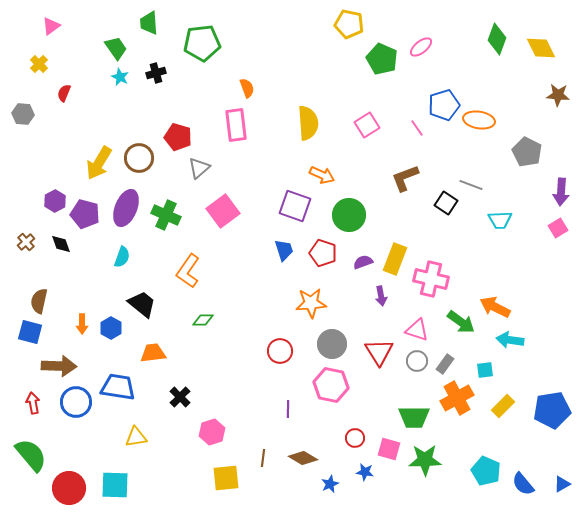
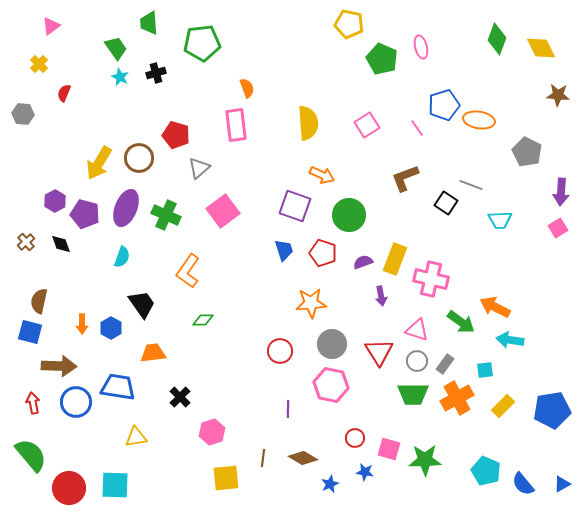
pink ellipse at (421, 47): rotated 65 degrees counterclockwise
red pentagon at (178, 137): moved 2 px left, 2 px up
black trapezoid at (142, 304): rotated 16 degrees clockwise
green trapezoid at (414, 417): moved 1 px left, 23 px up
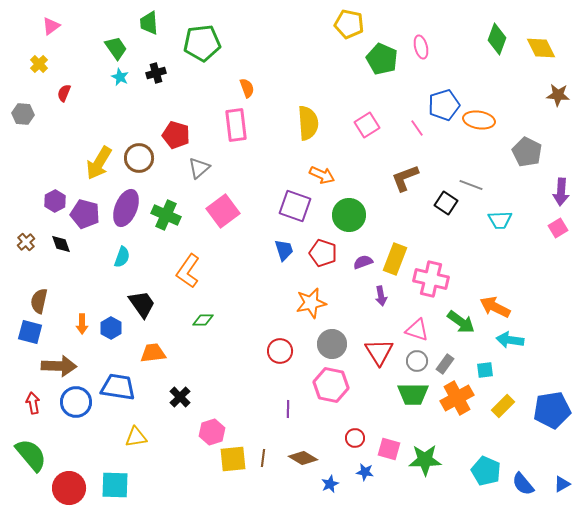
orange star at (311, 303): rotated 8 degrees counterclockwise
yellow square at (226, 478): moved 7 px right, 19 px up
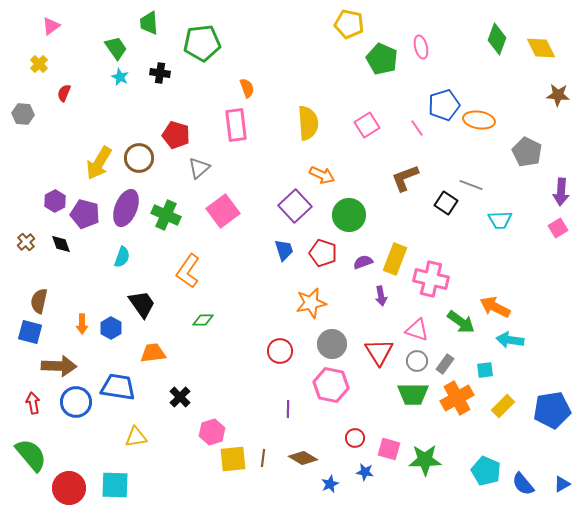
black cross at (156, 73): moved 4 px right; rotated 24 degrees clockwise
purple square at (295, 206): rotated 28 degrees clockwise
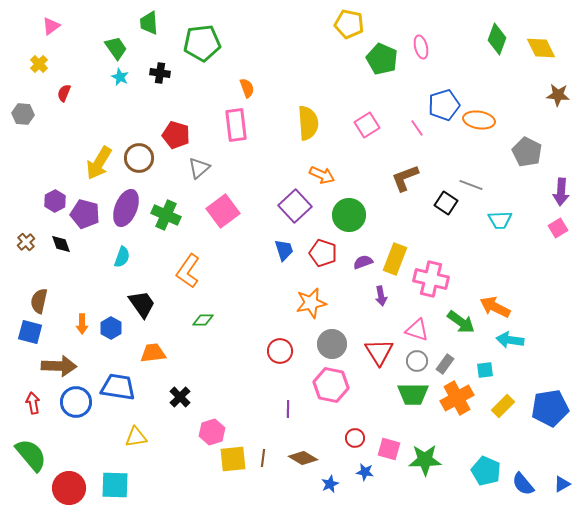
blue pentagon at (552, 410): moved 2 px left, 2 px up
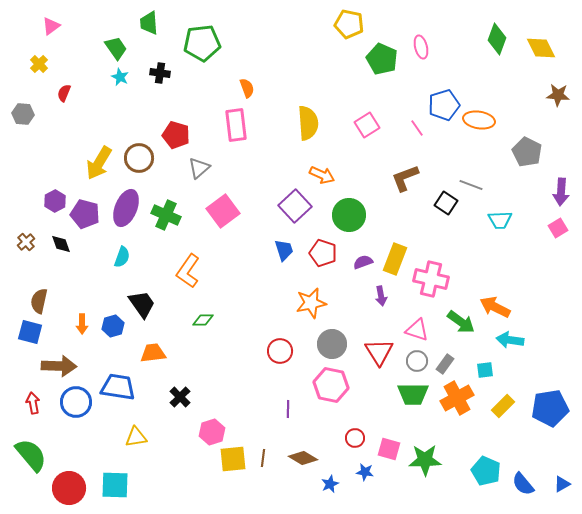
blue hexagon at (111, 328): moved 2 px right, 2 px up; rotated 15 degrees clockwise
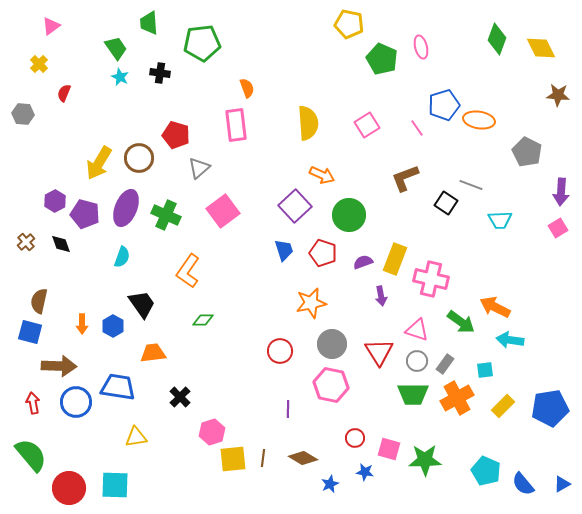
blue hexagon at (113, 326): rotated 15 degrees counterclockwise
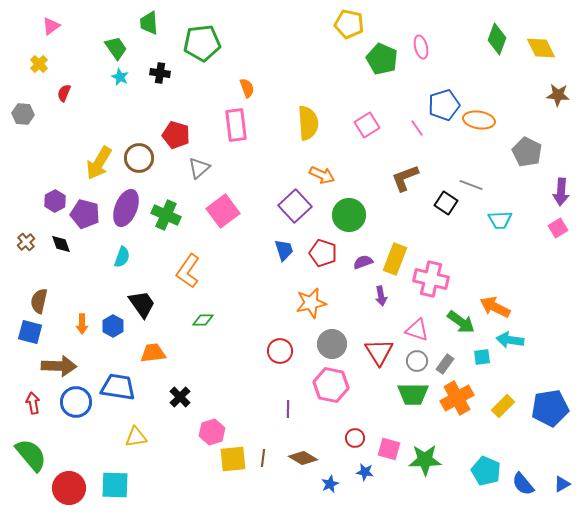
cyan square at (485, 370): moved 3 px left, 13 px up
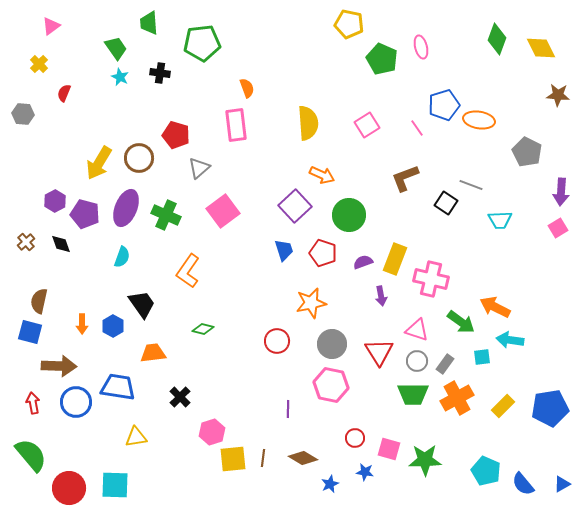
green diamond at (203, 320): moved 9 px down; rotated 15 degrees clockwise
red circle at (280, 351): moved 3 px left, 10 px up
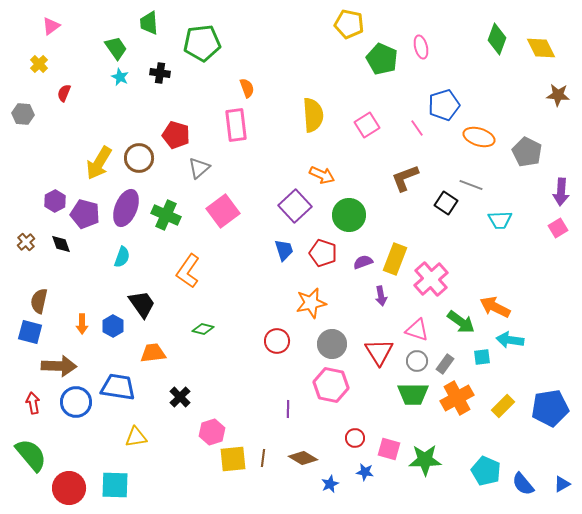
orange ellipse at (479, 120): moved 17 px down; rotated 8 degrees clockwise
yellow semicircle at (308, 123): moved 5 px right, 8 px up
pink cross at (431, 279): rotated 36 degrees clockwise
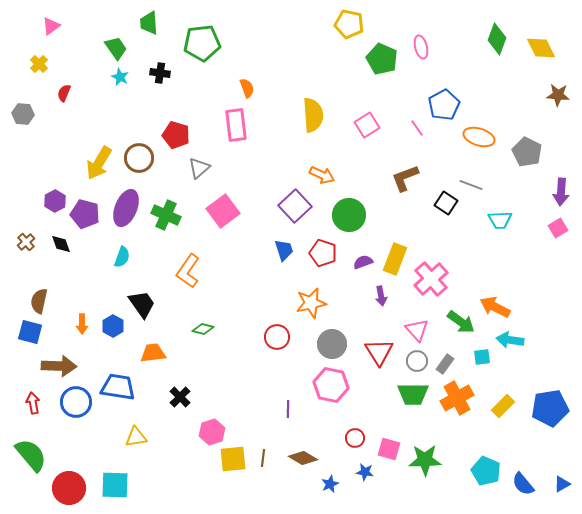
blue pentagon at (444, 105): rotated 12 degrees counterclockwise
pink triangle at (417, 330): rotated 30 degrees clockwise
red circle at (277, 341): moved 4 px up
